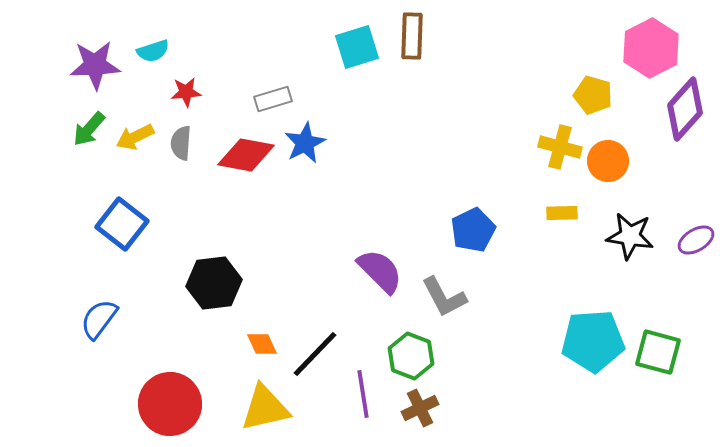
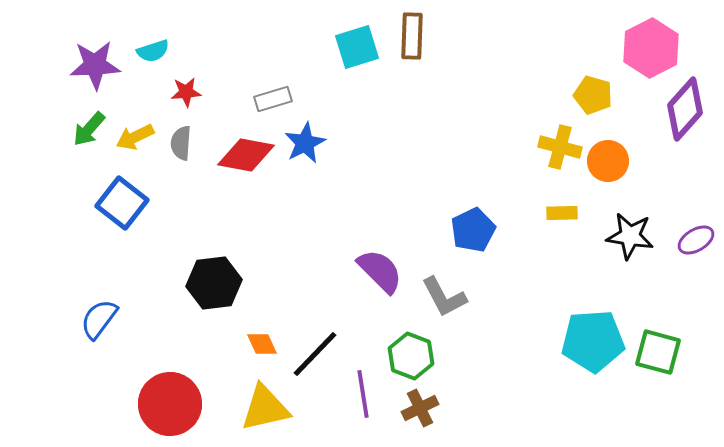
blue square: moved 21 px up
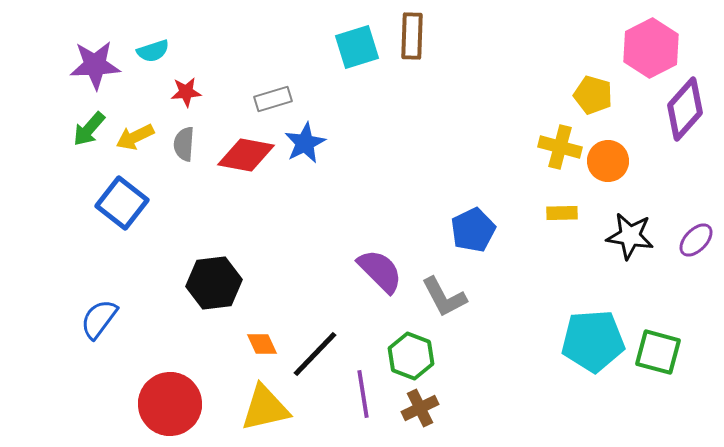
gray semicircle: moved 3 px right, 1 px down
purple ellipse: rotated 15 degrees counterclockwise
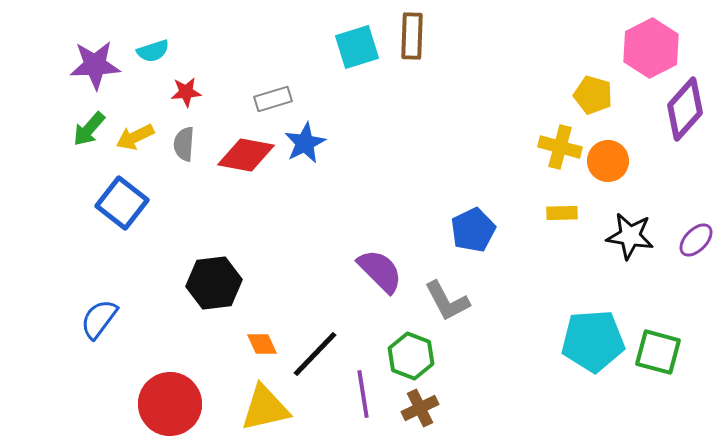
gray L-shape: moved 3 px right, 4 px down
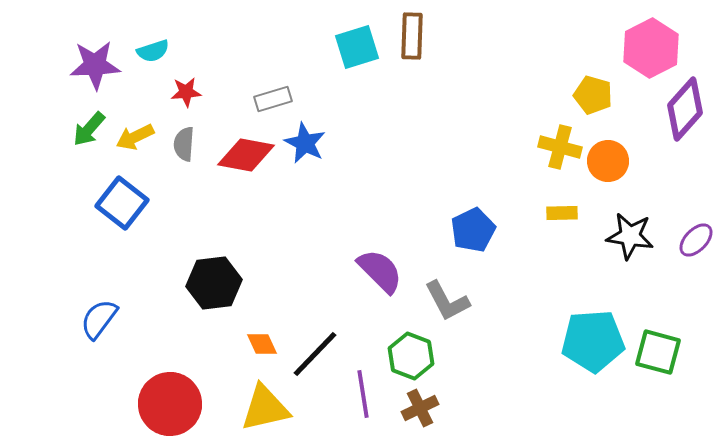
blue star: rotated 18 degrees counterclockwise
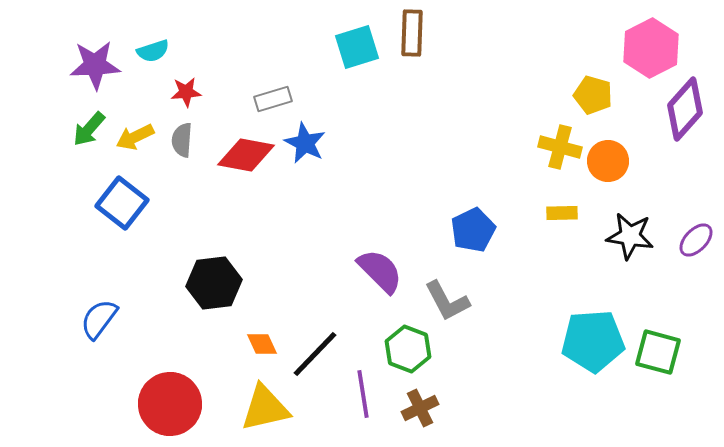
brown rectangle: moved 3 px up
gray semicircle: moved 2 px left, 4 px up
green hexagon: moved 3 px left, 7 px up
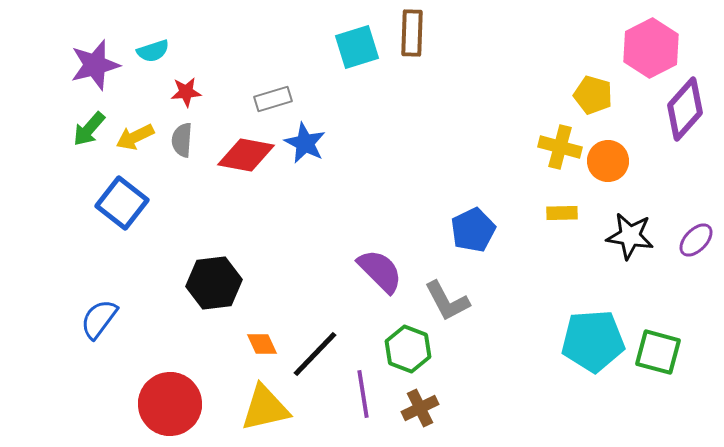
purple star: rotated 12 degrees counterclockwise
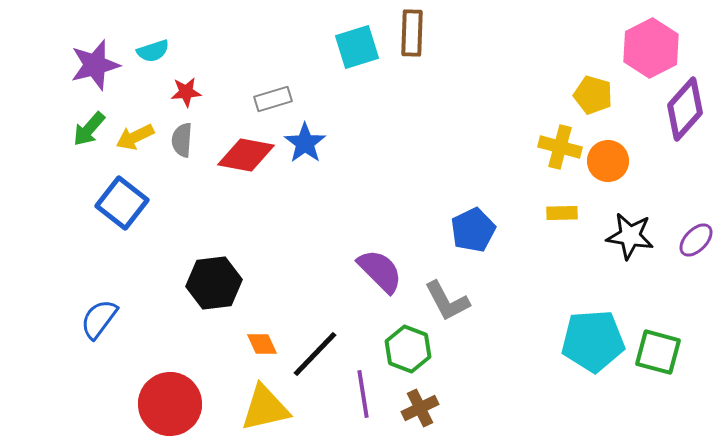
blue star: rotated 9 degrees clockwise
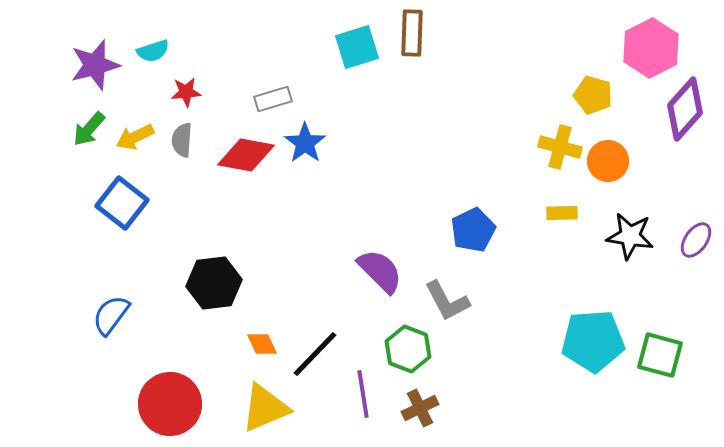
purple ellipse: rotated 9 degrees counterclockwise
blue semicircle: moved 12 px right, 4 px up
green square: moved 2 px right, 3 px down
yellow triangle: rotated 10 degrees counterclockwise
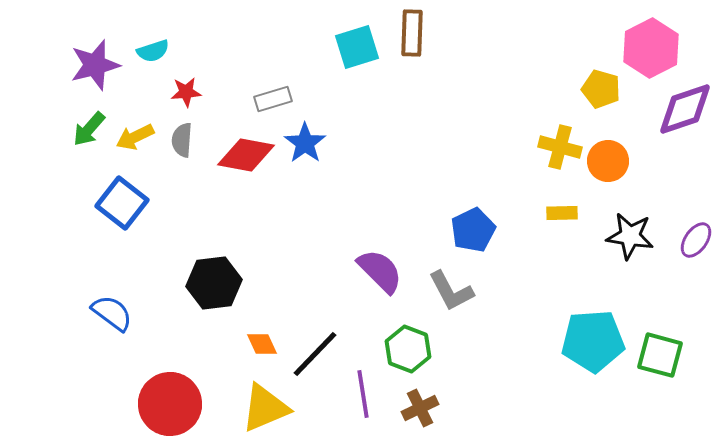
yellow pentagon: moved 8 px right, 6 px up
purple diamond: rotated 30 degrees clockwise
gray L-shape: moved 4 px right, 10 px up
blue semicircle: moved 1 px right, 2 px up; rotated 90 degrees clockwise
